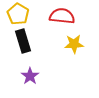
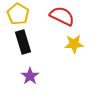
red semicircle: rotated 20 degrees clockwise
black rectangle: moved 1 px down
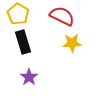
yellow star: moved 2 px left, 1 px up
purple star: moved 1 px left, 1 px down
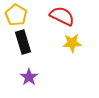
yellow pentagon: moved 2 px left, 1 px down
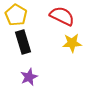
purple star: rotated 12 degrees clockwise
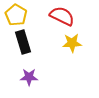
purple star: rotated 24 degrees clockwise
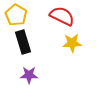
purple star: moved 2 px up
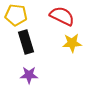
yellow pentagon: rotated 25 degrees counterclockwise
black rectangle: moved 3 px right
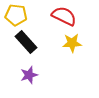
red semicircle: moved 2 px right
black rectangle: rotated 25 degrees counterclockwise
purple star: rotated 18 degrees counterclockwise
